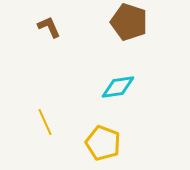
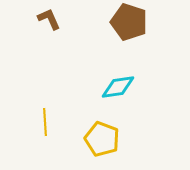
brown L-shape: moved 8 px up
yellow line: rotated 20 degrees clockwise
yellow pentagon: moved 1 px left, 4 px up
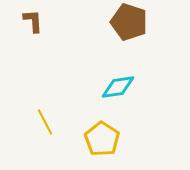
brown L-shape: moved 16 px left, 2 px down; rotated 20 degrees clockwise
yellow line: rotated 24 degrees counterclockwise
yellow pentagon: rotated 12 degrees clockwise
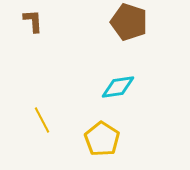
yellow line: moved 3 px left, 2 px up
